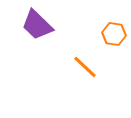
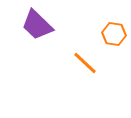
orange line: moved 4 px up
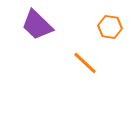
orange hexagon: moved 4 px left, 7 px up
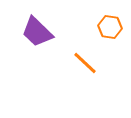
purple trapezoid: moved 7 px down
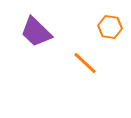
purple trapezoid: moved 1 px left
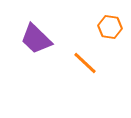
purple trapezoid: moved 7 px down
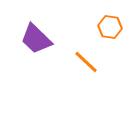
orange line: moved 1 px right, 1 px up
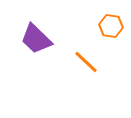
orange hexagon: moved 1 px right, 1 px up
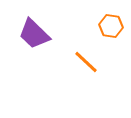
purple trapezoid: moved 2 px left, 5 px up
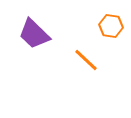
orange line: moved 2 px up
